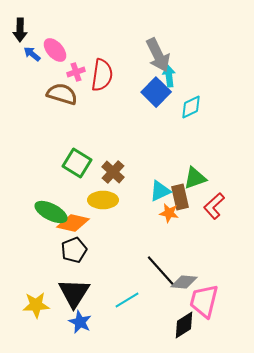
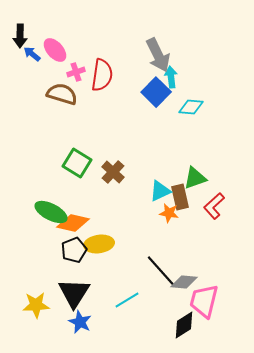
black arrow: moved 6 px down
cyan arrow: moved 2 px right, 1 px down
cyan diamond: rotated 30 degrees clockwise
yellow ellipse: moved 4 px left, 44 px down; rotated 8 degrees counterclockwise
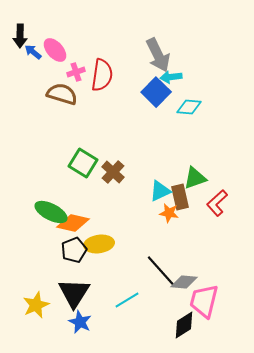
blue arrow: moved 1 px right, 2 px up
cyan arrow: rotated 90 degrees counterclockwise
cyan diamond: moved 2 px left
green square: moved 6 px right
red L-shape: moved 3 px right, 3 px up
yellow star: rotated 20 degrees counterclockwise
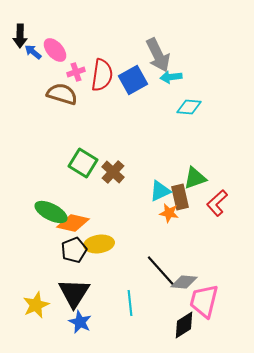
blue square: moved 23 px left, 12 px up; rotated 16 degrees clockwise
cyan line: moved 3 px right, 3 px down; rotated 65 degrees counterclockwise
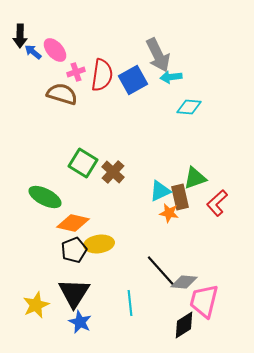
green ellipse: moved 6 px left, 15 px up
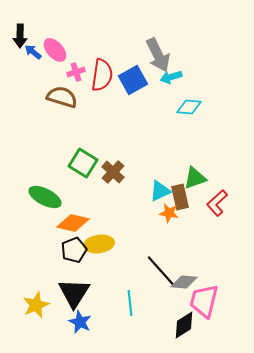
cyan arrow: rotated 10 degrees counterclockwise
brown semicircle: moved 3 px down
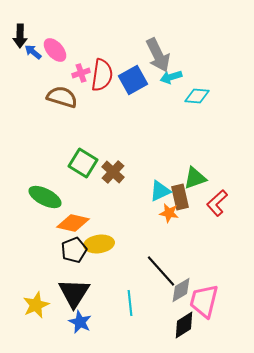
pink cross: moved 5 px right, 1 px down
cyan diamond: moved 8 px right, 11 px up
gray diamond: moved 3 px left, 8 px down; rotated 36 degrees counterclockwise
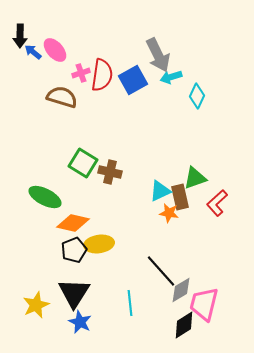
cyan diamond: rotated 70 degrees counterclockwise
brown cross: moved 3 px left; rotated 30 degrees counterclockwise
pink trapezoid: moved 3 px down
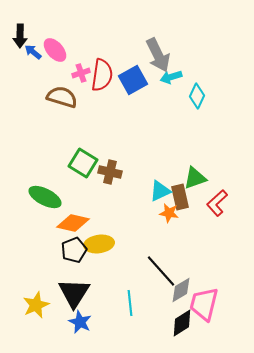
black diamond: moved 2 px left, 2 px up
